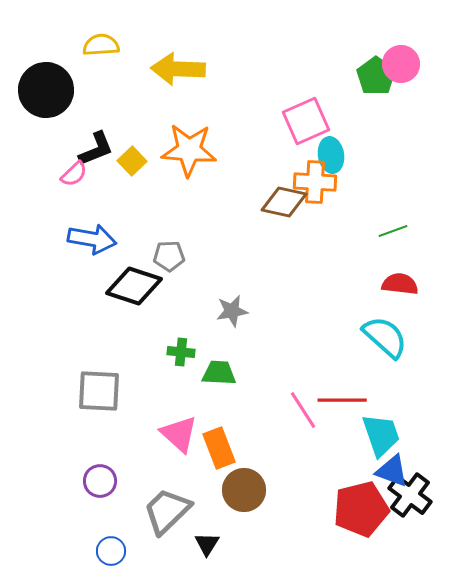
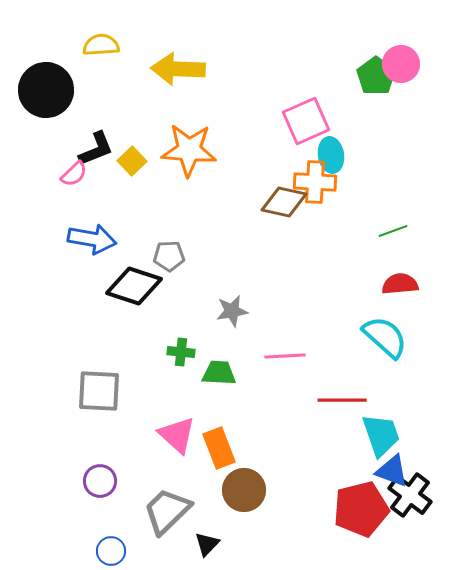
red semicircle: rotated 12 degrees counterclockwise
pink line: moved 18 px left, 54 px up; rotated 60 degrees counterclockwise
pink triangle: moved 2 px left, 1 px down
black triangle: rotated 12 degrees clockwise
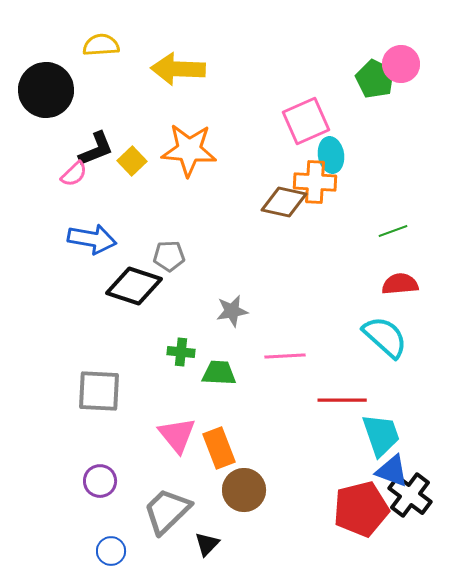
green pentagon: moved 1 px left, 3 px down; rotated 9 degrees counterclockwise
pink triangle: rotated 9 degrees clockwise
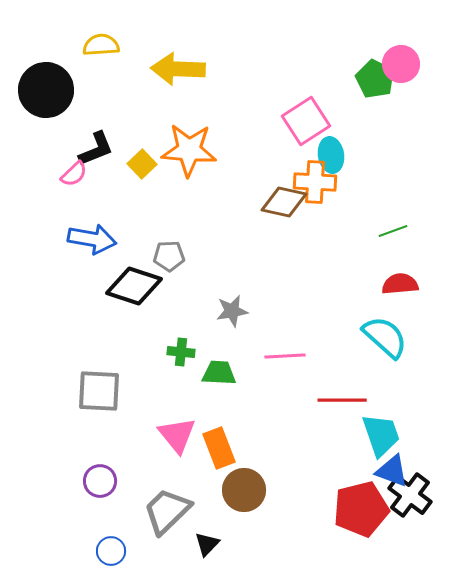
pink square: rotated 9 degrees counterclockwise
yellow square: moved 10 px right, 3 px down
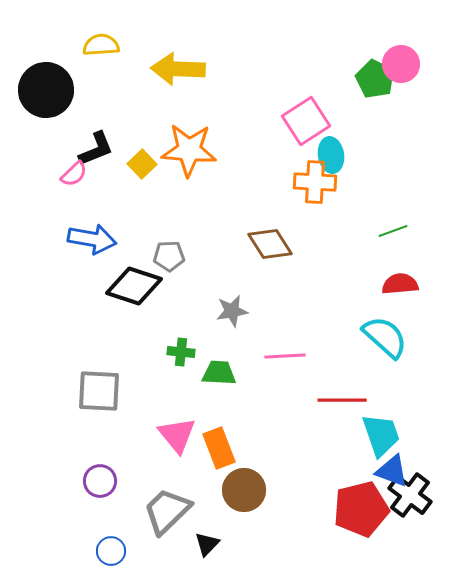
brown diamond: moved 14 px left, 42 px down; rotated 45 degrees clockwise
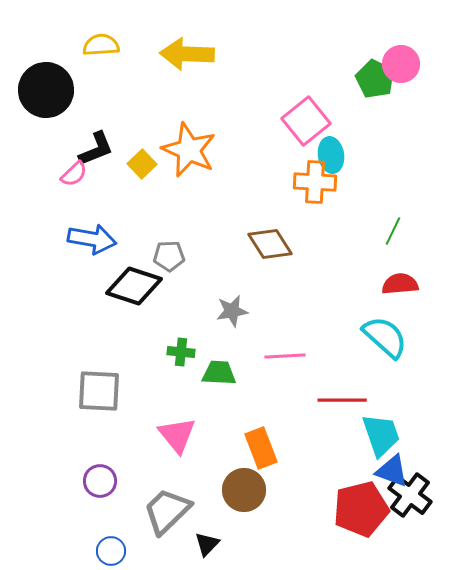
yellow arrow: moved 9 px right, 15 px up
pink square: rotated 6 degrees counterclockwise
orange star: rotated 20 degrees clockwise
green line: rotated 44 degrees counterclockwise
orange rectangle: moved 42 px right
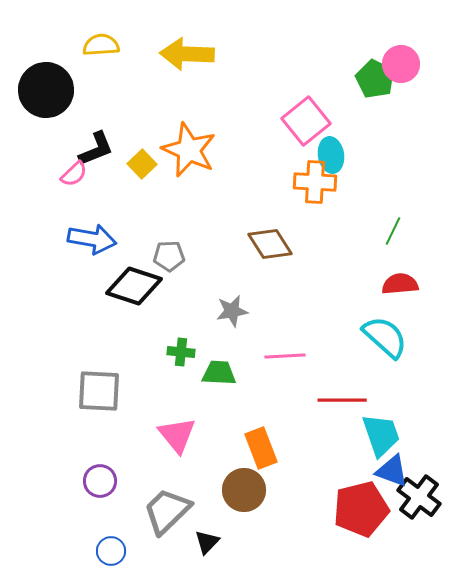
black cross: moved 9 px right, 2 px down
black triangle: moved 2 px up
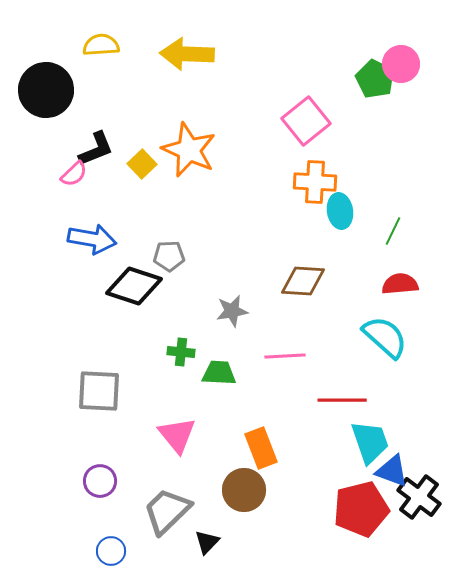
cyan ellipse: moved 9 px right, 56 px down
brown diamond: moved 33 px right, 37 px down; rotated 54 degrees counterclockwise
cyan trapezoid: moved 11 px left, 7 px down
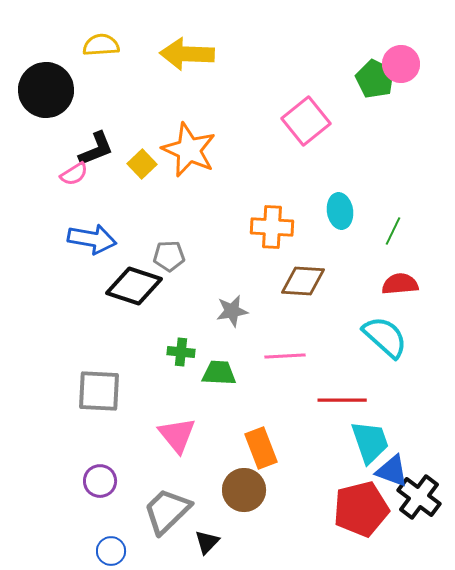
pink semicircle: rotated 12 degrees clockwise
orange cross: moved 43 px left, 45 px down
